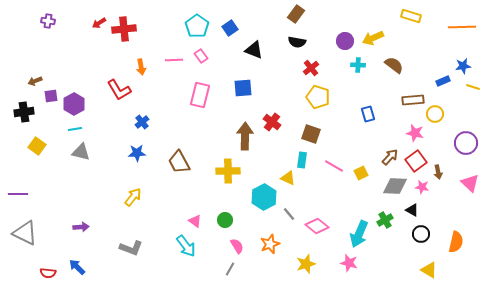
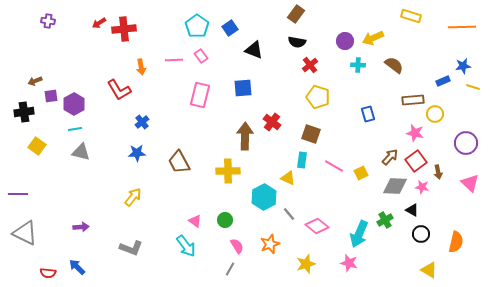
red cross at (311, 68): moved 1 px left, 3 px up
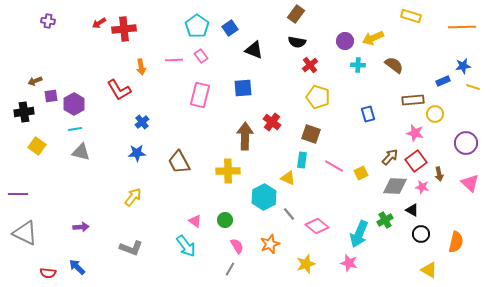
brown arrow at (438, 172): moved 1 px right, 2 px down
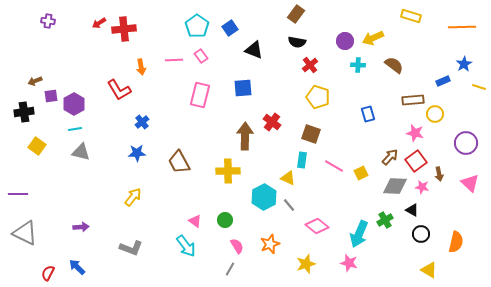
blue star at (463, 66): moved 1 px right, 2 px up; rotated 21 degrees counterclockwise
yellow line at (473, 87): moved 6 px right
gray line at (289, 214): moved 9 px up
red semicircle at (48, 273): rotated 112 degrees clockwise
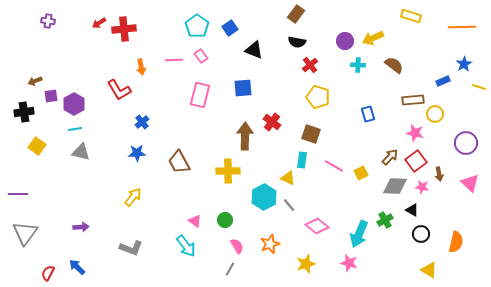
gray triangle at (25, 233): rotated 40 degrees clockwise
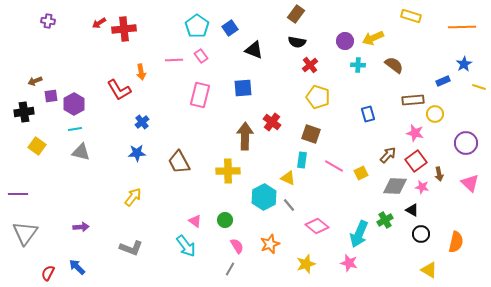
orange arrow at (141, 67): moved 5 px down
brown arrow at (390, 157): moved 2 px left, 2 px up
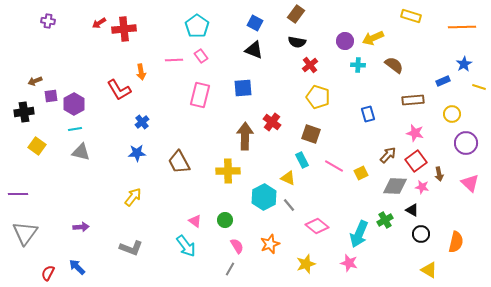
blue square at (230, 28): moved 25 px right, 5 px up; rotated 28 degrees counterclockwise
yellow circle at (435, 114): moved 17 px right
cyan rectangle at (302, 160): rotated 35 degrees counterclockwise
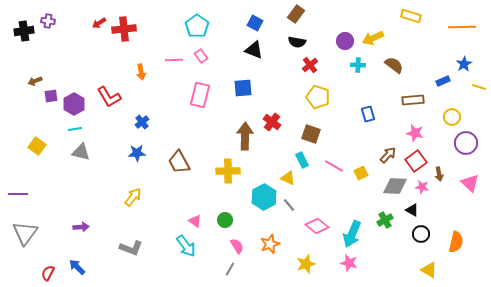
red L-shape at (119, 90): moved 10 px left, 7 px down
black cross at (24, 112): moved 81 px up
yellow circle at (452, 114): moved 3 px down
cyan arrow at (359, 234): moved 7 px left
